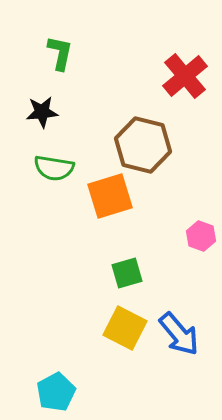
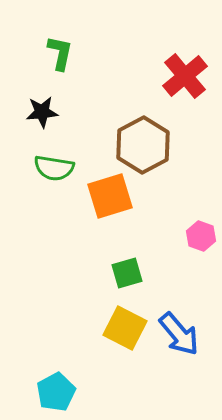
brown hexagon: rotated 18 degrees clockwise
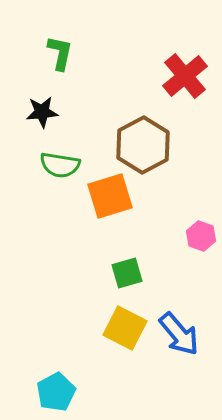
green semicircle: moved 6 px right, 3 px up
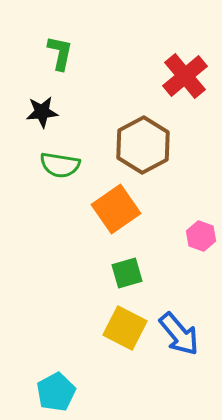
orange square: moved 6 px right, 13 px down; rotated 18 degrees counterclockwise
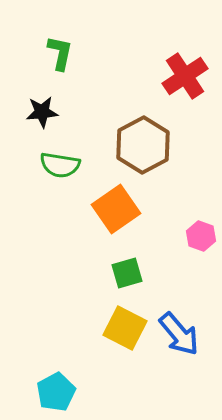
red cross: rotated 6 degrees clockwise
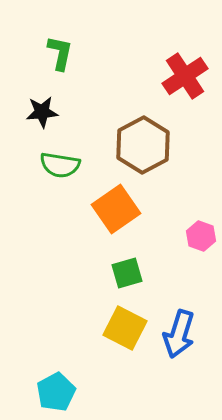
blue arrow: rotated 57 degrees clockwise
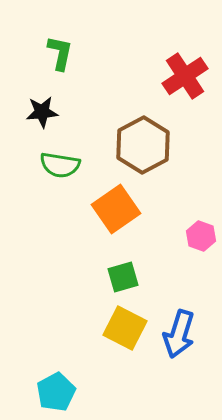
green square: moved 4 px left, 4 px down
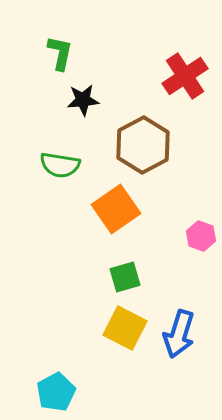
black star: moved 41 px right, 12 px up
green square: moved 2 px right
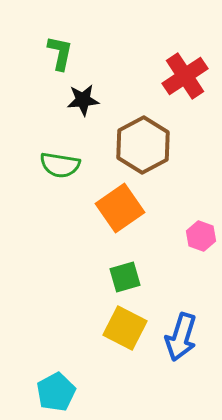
orange square: moved 4 px right, 1 px up
blue arrow: moved 2 px right, 3 px down
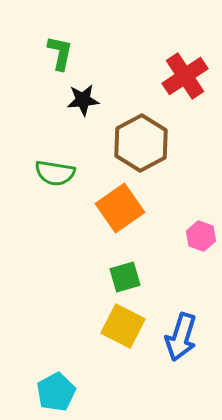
brown hexagon: moved 2 px left, 2 px up
green semicircle: moved 5 px left, 8 px down
yellow square: moved 2 px left, 2 px up
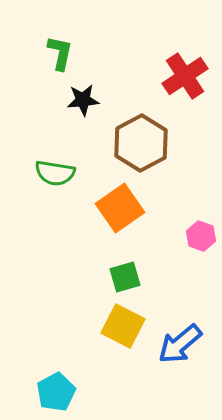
blue arrow: moved 1 px left, 7 px down; rotated 33 degrees clockwise
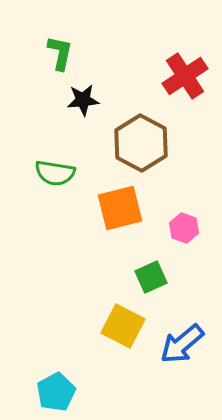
brown hexagon: rotated 4 degrees counterclockwise
orange square: rotated 21 degrees clockwise
pink hexagon: moved 17 px left, 8 px up
green square: moved 26 px right; rotated 8 degrees counterclockwise
blue arrow: moved 2 px right
